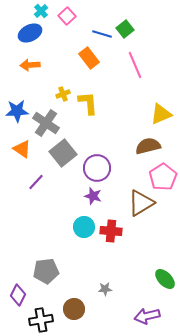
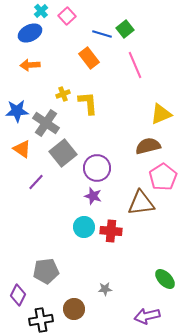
brown triangle: rotated 24 degrees clockwise
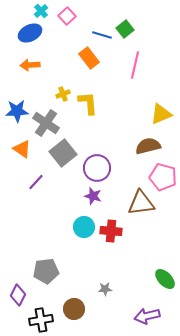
blue line: moved 1 px down
pink line: rotated 36 degrees clockwise
pink pentagon: rotated 24 degrees counterclockwise
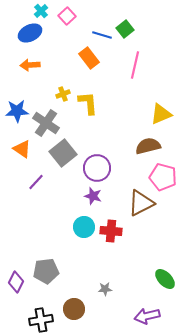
brown triangle: rotated 20 degrees counterclockwise
purple diamond: moved 2 px left, 13 px up
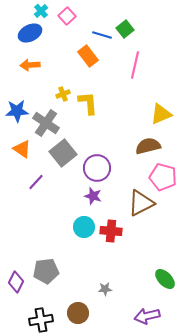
orange rectangle: moved 1 px left, 2 px up
brown circle: moved 4 px right, 4 px down
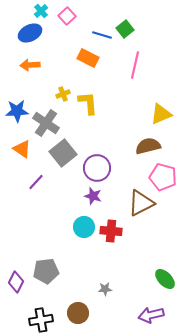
orange rectangle: moved 2 px down; rotated 25 degrees counterclockwise
purple arrow: moved 4 px right, 1 px up
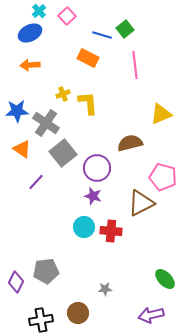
cyan cross: moved 2 px left
pink line: rotated 20 degrees counterclockwise
brown semicircle: moved 18 px left, 3 px up
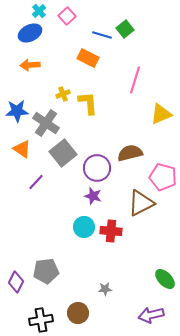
pink line: moved 15 px down; rotated 24 degrees clockwise
brown semicircle: moved 10 px down
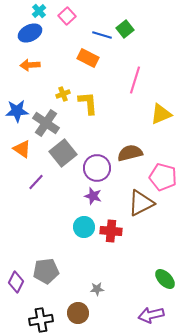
gray star: moved 8 px left
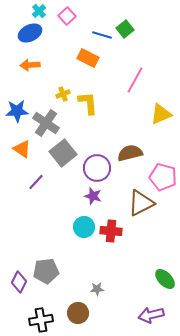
pink line: rotated 12 degrees clockwise
purple diamond: moved 3 px right
